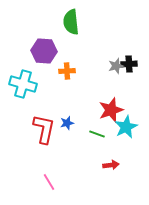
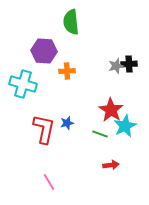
red star: rotated 20 degrees counterclockwise
cyan star: moved 1 px left, 1 px up
green line: moved 3 px right
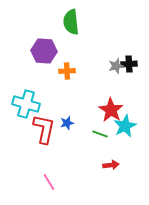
cyan cross: moved 3 px right, 20 px down
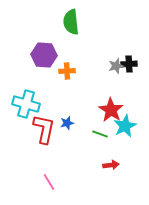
purple hexagon: moved 4 px down
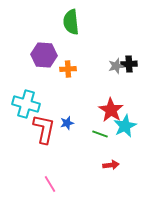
orange cross: moved 1 px right, 2 px up
pink line: moved 1 px right, 2 px down
